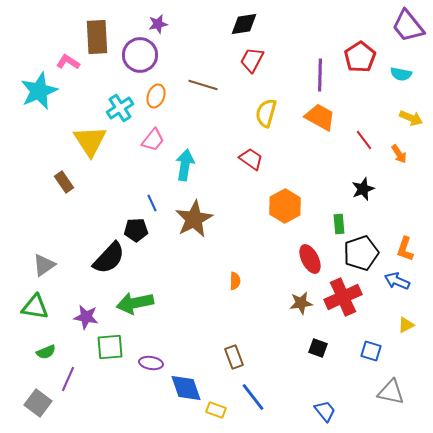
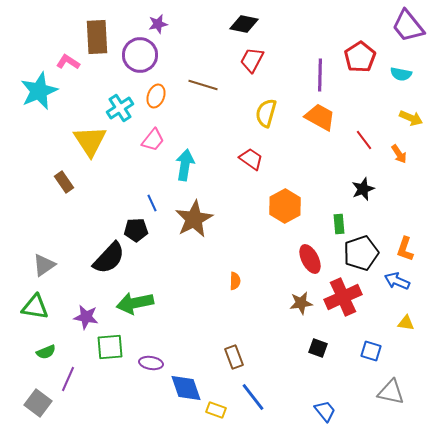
black diamond at (244, 24): rotated 20 degrees clockwise
yellow triangle at (406, 325): moved 2 px up; rotated 36 degrees clockwise
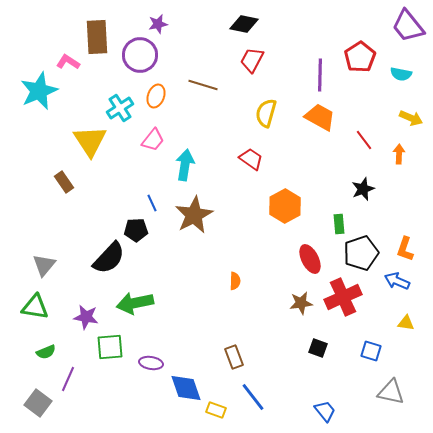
orange arrow at (399, 154): rotated 144 degrees counterclockwise
brown star at (194, 219): moved 4 px up
gray triangle at (44, 265): rotated 15 degrees counterclockwise
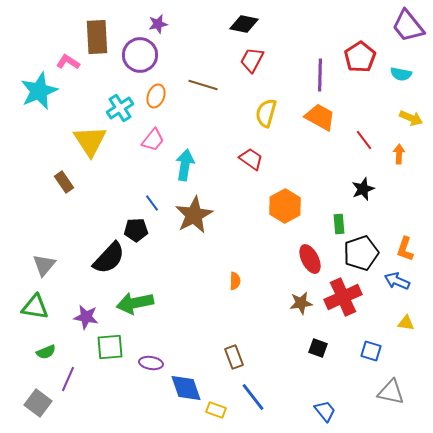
blue line at (152, 203): rotated 12 degrees counterclockwise
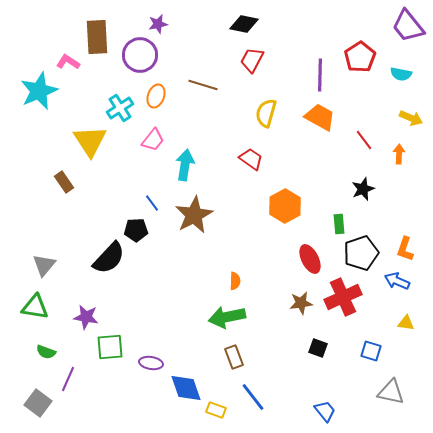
green arrow at (135, 303): moved 92 px right, 14 px down
green semicircle at (46, 352): rotated 42 degrees clockwise
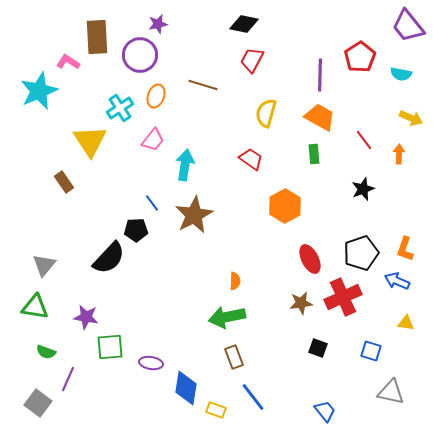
green rectangle at (339, 224): moved 25 px left, 70 px up
blue diamond at (186, 388): rotated 28 degrees clockwise
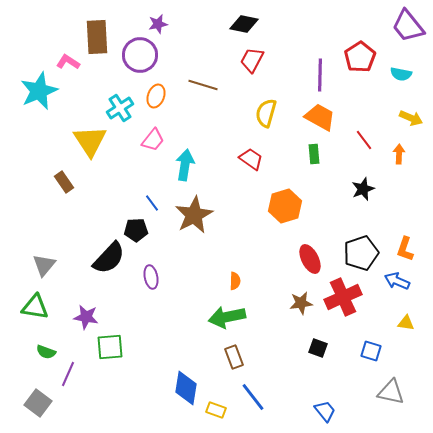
orange hexagon at (285, 206): rotated 12 degrees clockwise
purple ellipse at (151, 363): moved 86 px up; rotated 70 degrees clockwise
purple line at (68, 379): moved 5 px up
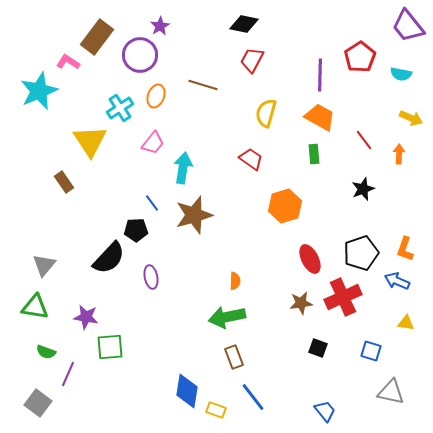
purple star at (158, 24): moved 2 px right, 2 px down; rotated 18 degrees counterclockwise
brown rectangle at (97, 37): rotated 40 degrees clockwise
pink trapezoid at (153, 140): moved 3 px down
cyan arrow at (185, 165): moved 2 px left, 3 px down
brown star at (194, 215): rotated 12 degrees clockwise
blue diamond at (186, 388): moved 1 px right, 3 px down
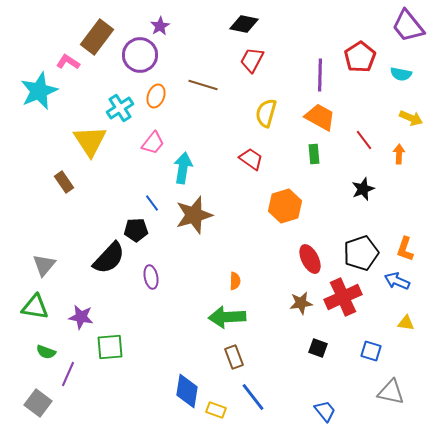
purple star at (86, 317): moved 5 px left
green arrow at (227, 317): rotated 9 degrees clockwise
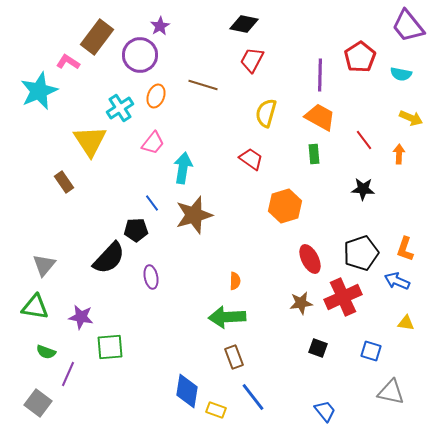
black star at (363, 189): rotated 25 degrees clockwise
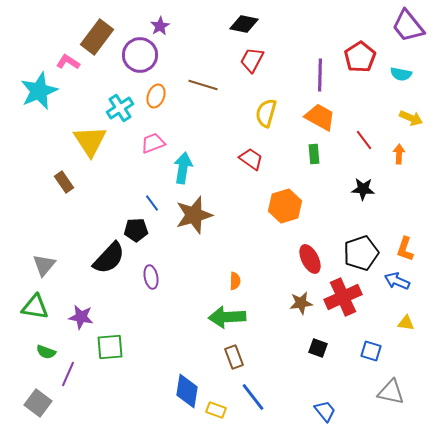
pink trapezoid at (153, 143): rotated 150 degrees counterclockwise
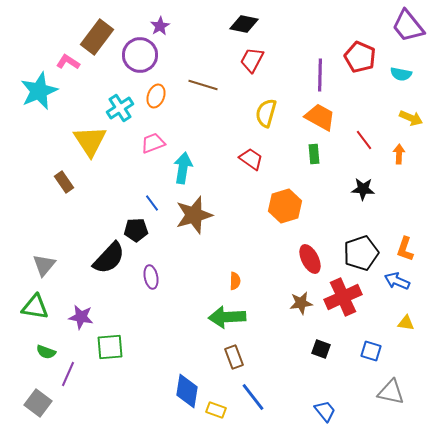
red pentagon at (360, 57): rotated 16 degrees counterclockwise
black square at (318, 348): moved 3 px right, 1 px down
